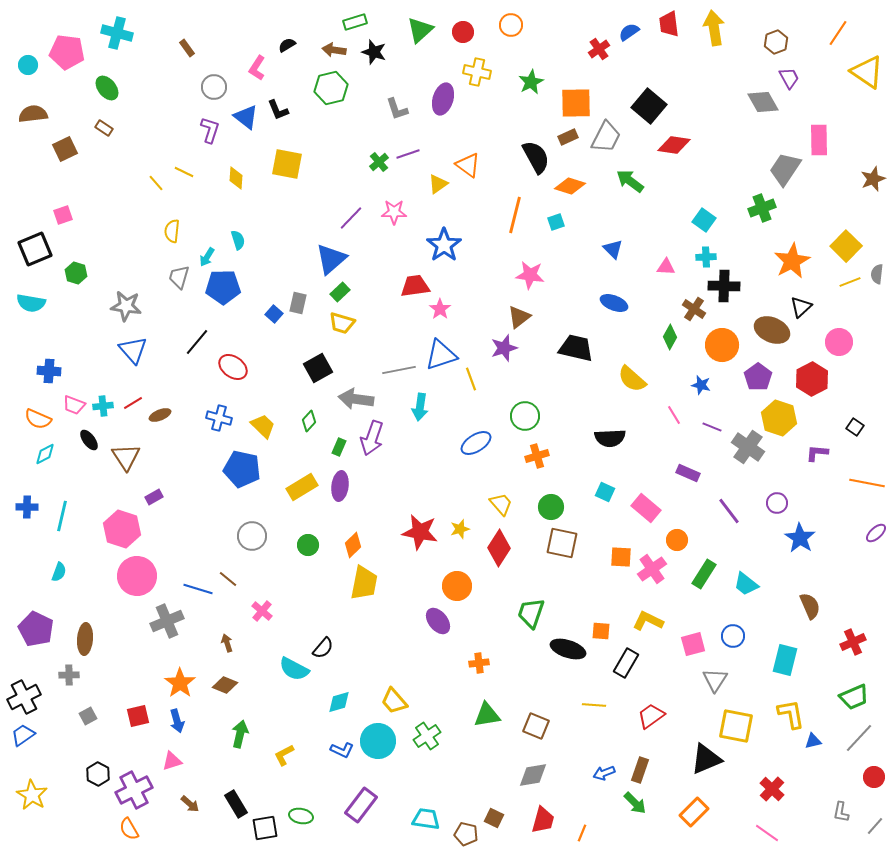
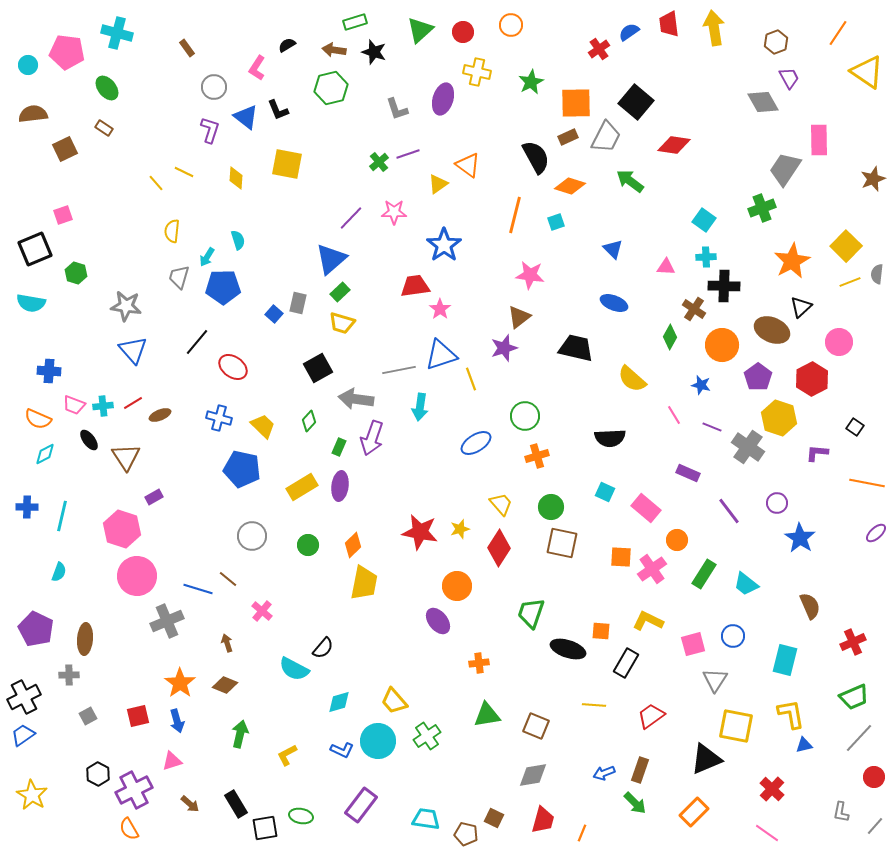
black square at (649, 106): moved 13 px left, 4 px up
blue triangle at (813, 741): moved 9 px left, 4 px down
yellow L-shape at (284, 755): moved 3 px right
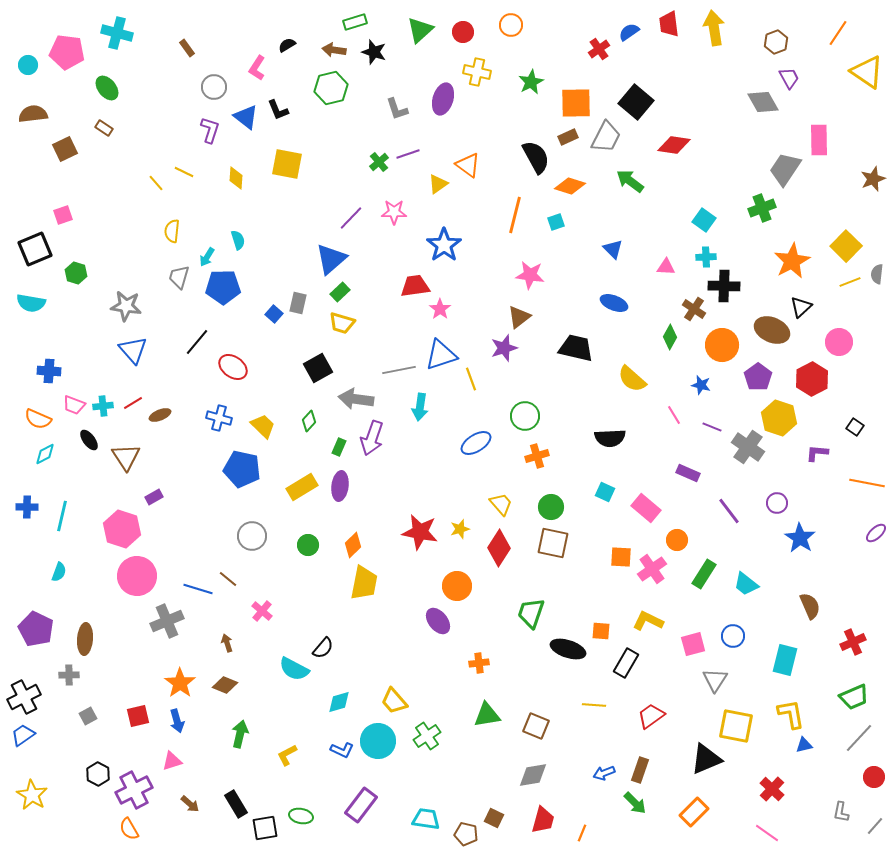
brown square at (562, 543): moved 9 px left
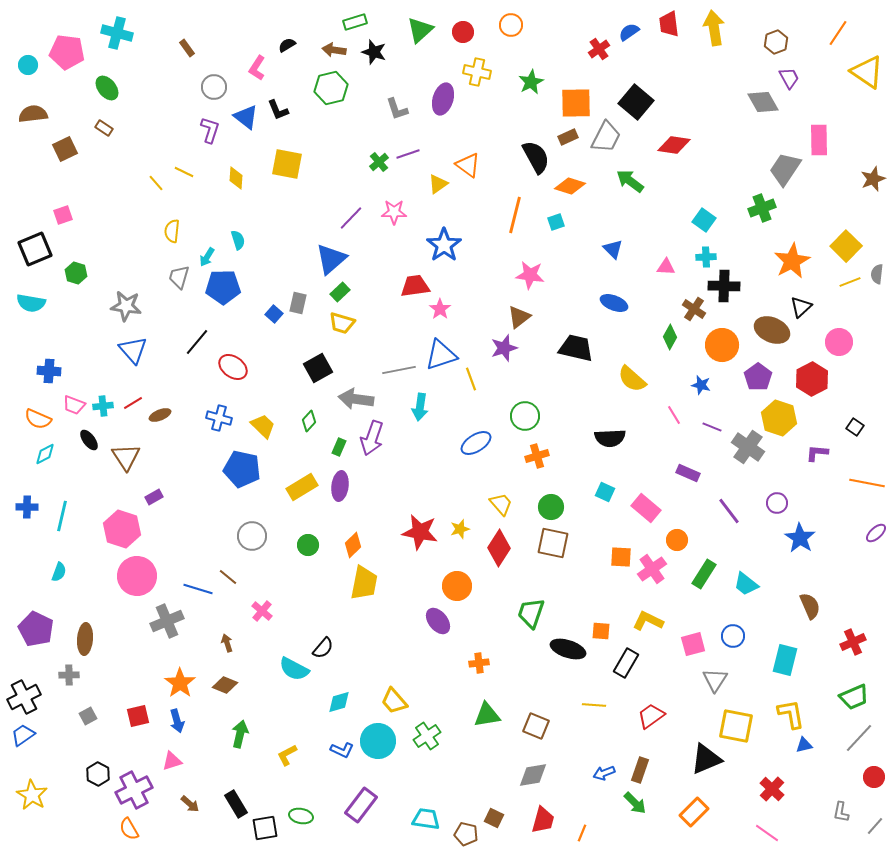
brown line at (228, 579): moved 2 px up
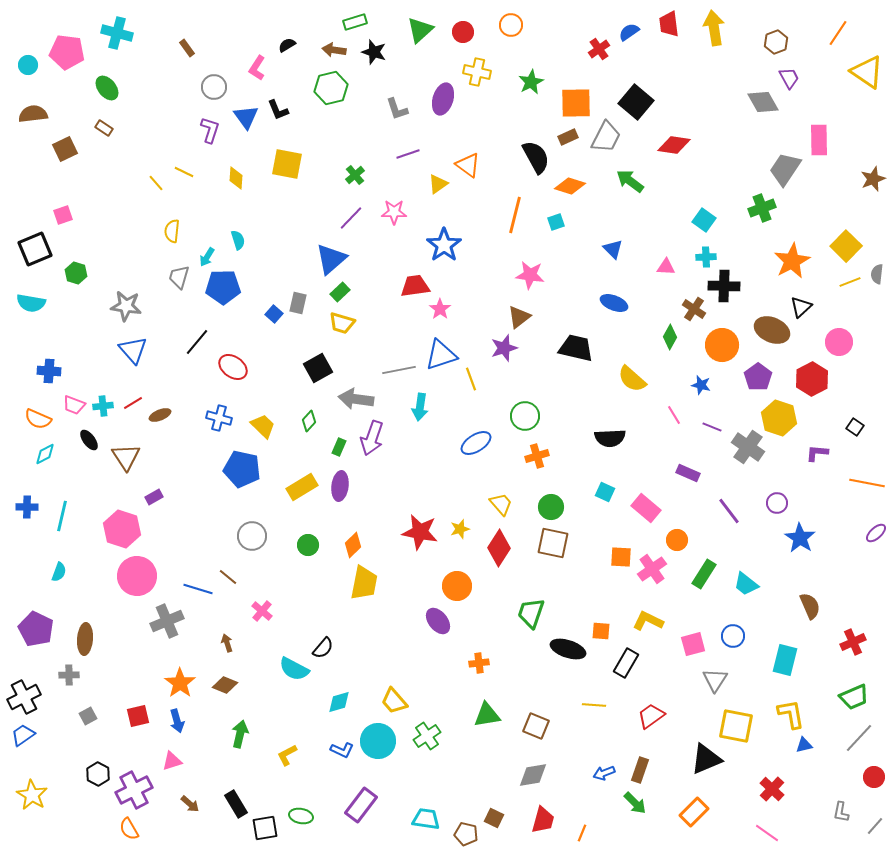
blue triangle at (246, 117): rotated 16 degrees clockwise
green cross at (379, 162): moved 24 px left, 13 px down
